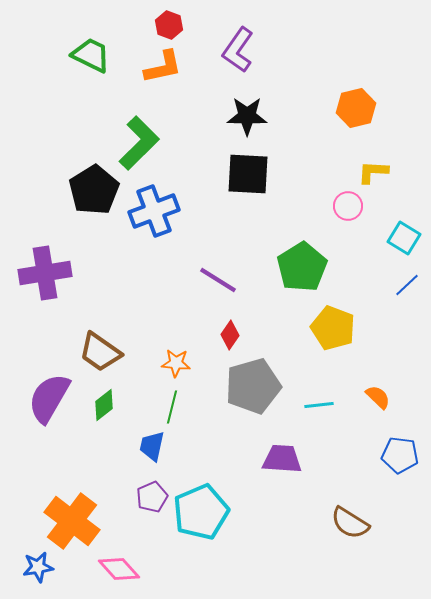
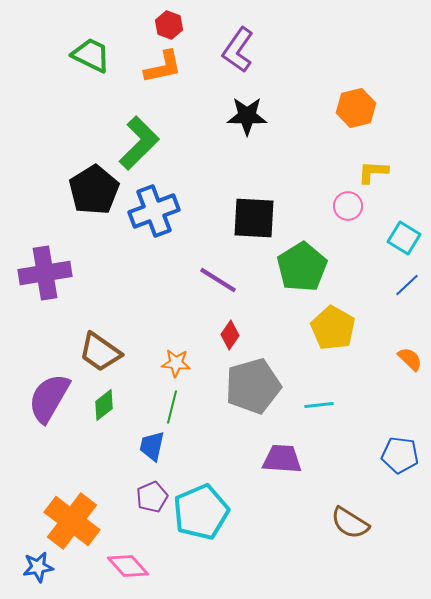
black square: moved 6 px right, 44 px down
yellow pentagon: rotated 9 degrees clockwise
orange semicircle: moved 32 px right, 38 px up
pink diamond: moved 9 px right, 3 px up
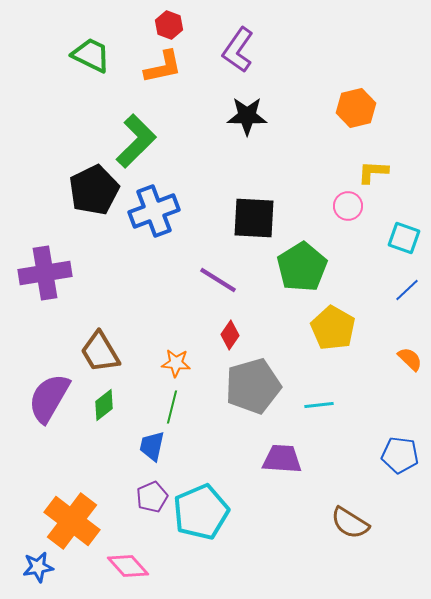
green L-shape: moved 3 px left, 2 px up
black pentagon: rotated 6 degrees clockwise
cyan square: rotated 12 degrees counterclockwise
blue line: moved 5 px down
brown trapezoid: rotated 24 degrees clockwise
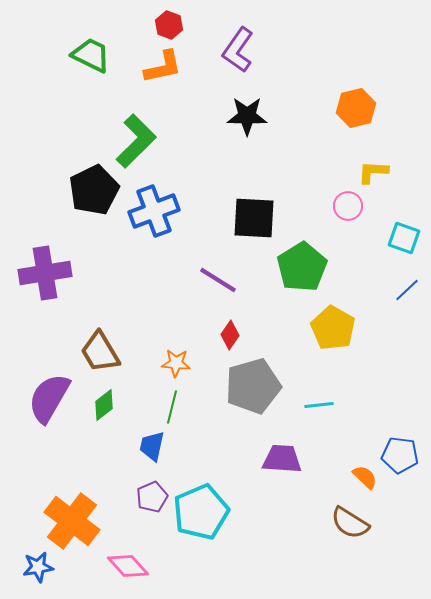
orange semicircle: moved 45 px left, 118 px down
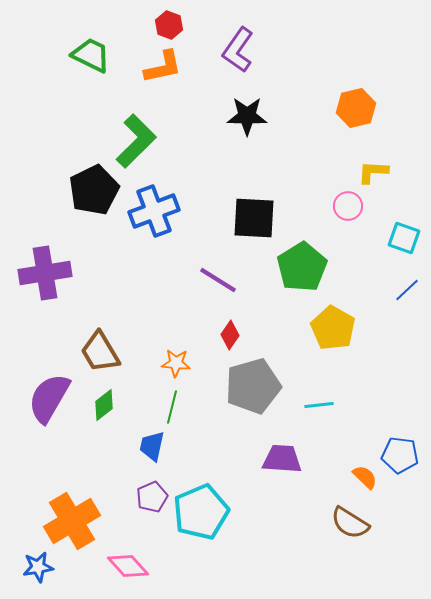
orange cross: rotated 22 degrees clockwise
